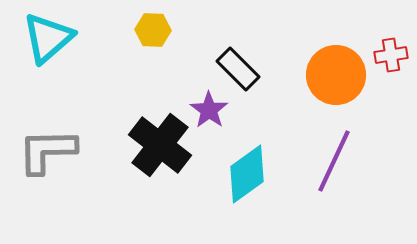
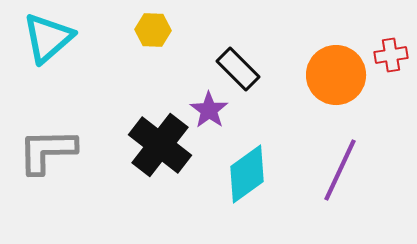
purple line: moved 6 px right, 9 px down
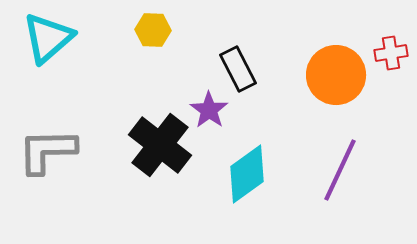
red cross: moved 2 px up
black rectangle: rotated 18 degrees clockwise
